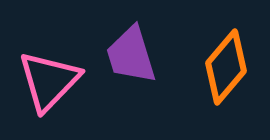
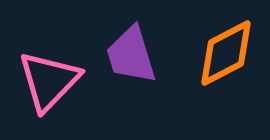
orange diamond: moved 14 px up; rotated 22 degrees clockwise
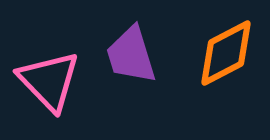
pink triangle: rotated 28 degrees counterclockwise
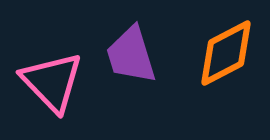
pink triangle: moved 3 px right, 1 px down
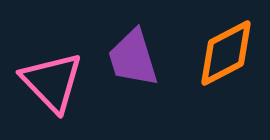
purple trapezoid: moved 2 px right, 3 px down
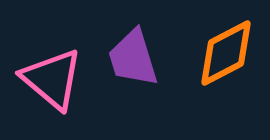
pink triangle: moved 3 px up; rotated 6 degrees counterclockwise
